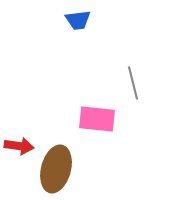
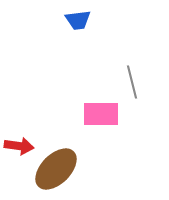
gray line: moved 1 px left, 1 px up
pink rectangle: moved 4 px right, 5 px up; rotated 6 degrees counterclockwise
brown ellipse: rotated 30 degrees clockwise
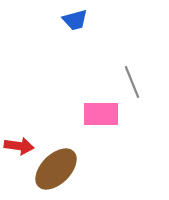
blue trapezoid: moved 3 px left; rotated 8 degrees counterclockwise
gray line: rotated 8 degrees counterclockwise
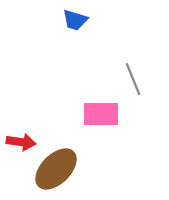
blue trapezoid: rotated 32 degrees clockwise
gray line: moved 1 px right, 3 px up
red arrow: moved 2 px right, 4 px up
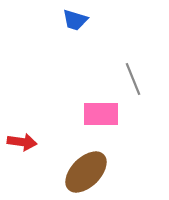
red arrow: moved 1 px right
brown ellipse: moved 30 px right, 3 px down
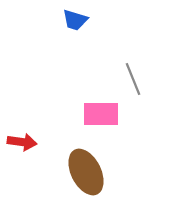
brown ellipse: rotated 72 degrees counterclockwise
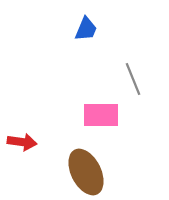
blue trapezoid: moved 11 px right, 9 px down; rotated 84 degrees counterclockwise
pink rectangle: moved 1 px down
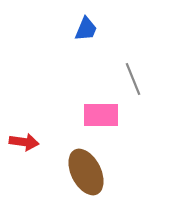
red arrow: moved 2 px right
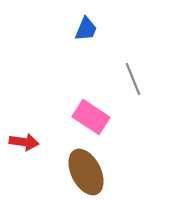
pink rectangle: moved 10 px left, 2 px down; rotated 33 degrees clockwise
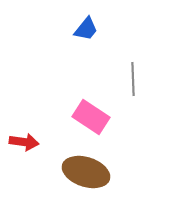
blue trapezoid: rotated 16 degrees clockwise
gray line: rotated 20 degrees clockwise
brown ellipse: rotated 45 degrees counterclockwise
